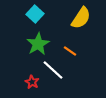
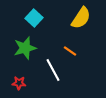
cyan square: moved 1 px left, 4 px down
green star: moved 13 px left, 4 px down; rotated 15 degrees clockwise
white line: rotated 20 degrees clockwise
red star: moved 13 px left, 1 px down; rotated 24 degrees counterclockwise
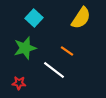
orange line: moved 3 px left
white line: moved 1 px right; rotated 25 degrees counterclockwise
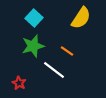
green star: moved 8 px right, 2 px up
red star: rotated 24 degrees clockwise
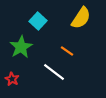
cyan square: moved 4 px right, 3 px down
green star: moved 12 px left, 1 px down; rotated 15 degrees counterclockwise
white line: moved 2 px down
red star: moved 7 px left, 4 px up
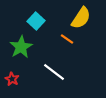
cyan square: moved 2 px left
orange line: moved 12 px up
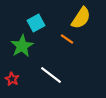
cyan square: moved 2 px down; rotated 18 degrees clockwise
green star: moved 1 px right, 1 px up
white line: moved 3 px left, 3 px down
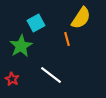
orange line: rotated 40 degrees clockwise
green star: moved 1 px left
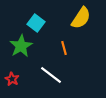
cyan square: rotated 24 degrees counterclockwise
orange line: moved 3 px left, 9 px down
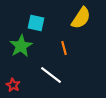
cyan square: rotated 24 degrees counterclockwise
red star: moved 1 px right, 6 px down
